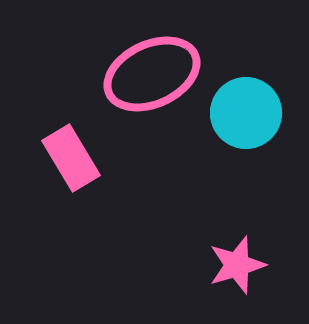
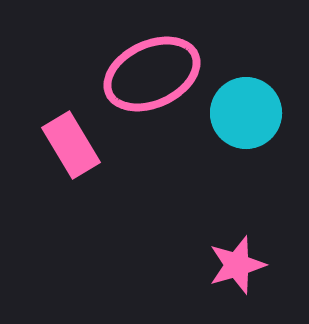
pink rectangle: moved 13 px up
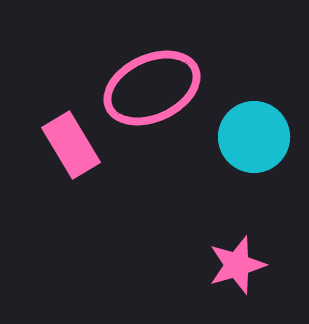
pink ellipse: moved 14 px down
cyan circle: moved 8 px right, 24 px down
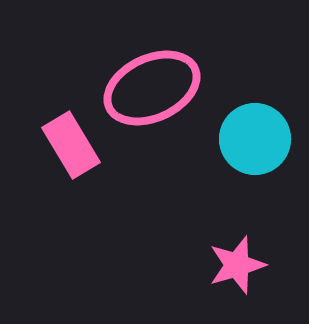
cyan circle: moved 1 px right, 2 px down
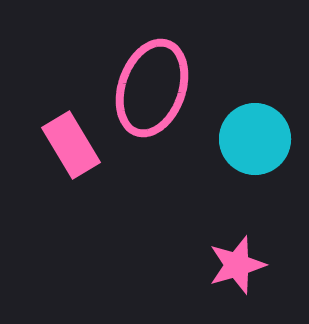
pink ellipse: rotated 46 degrees counterclockwise
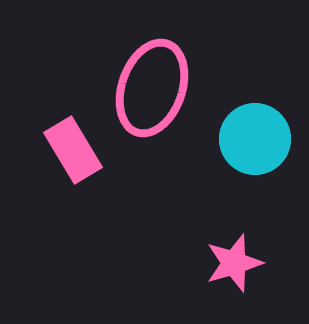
pink rectangle: moved 2 px right, 5 px down
pink star: moved 3 px left, 2 px up
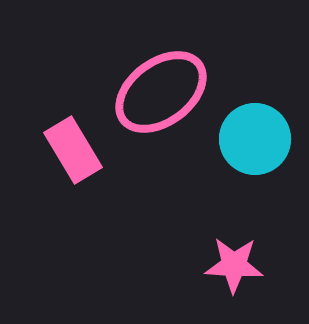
pink ellipse: moved 9 px right, 4 px down; rotated 34 degrees clockwise
pink star: moved 2 px down; rotated 20 degrees clockwise
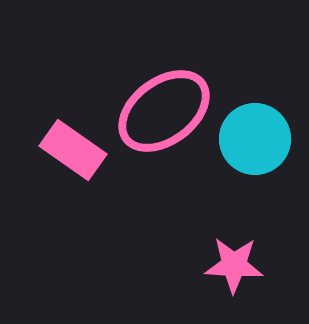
pink ellipse: moved 3 px right, 19 px down
pink rectangle: rotated 24 degrees counterclockwise
